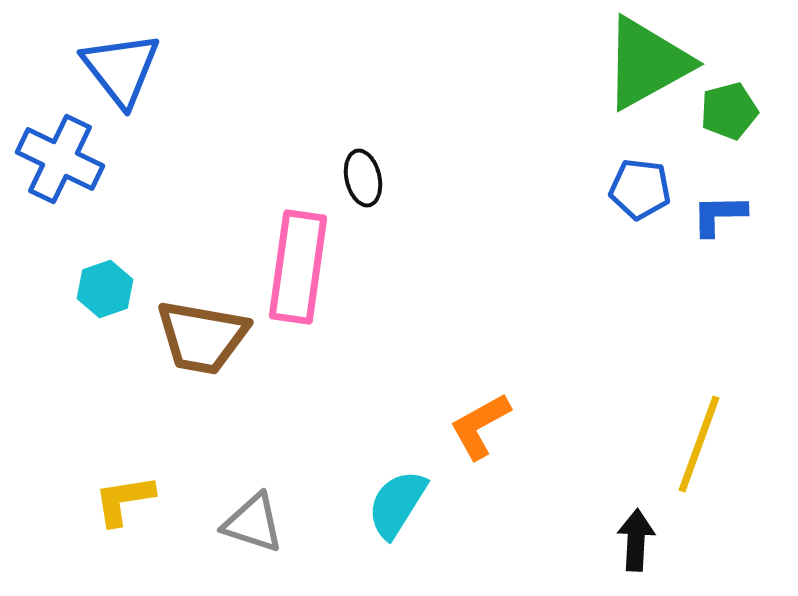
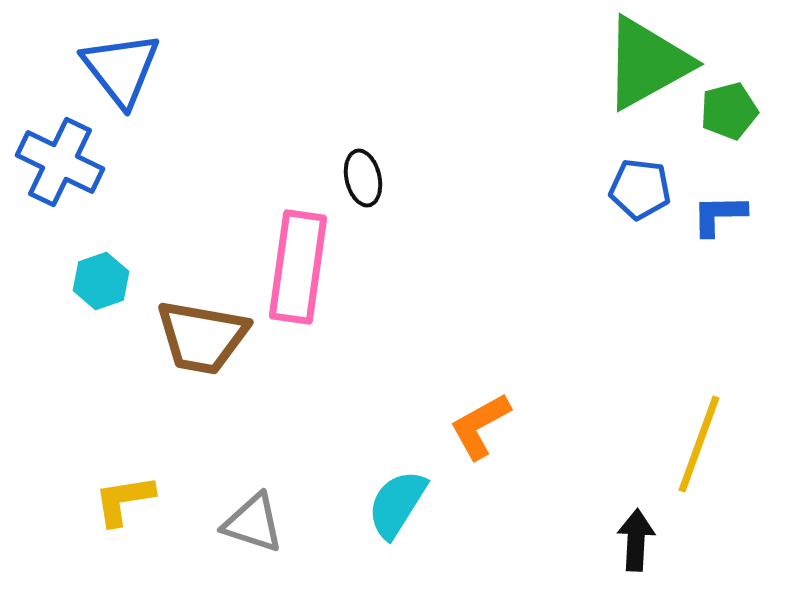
blue cross: moved 3 px down
cyan hexagon: moved 4 px left, 8 px up
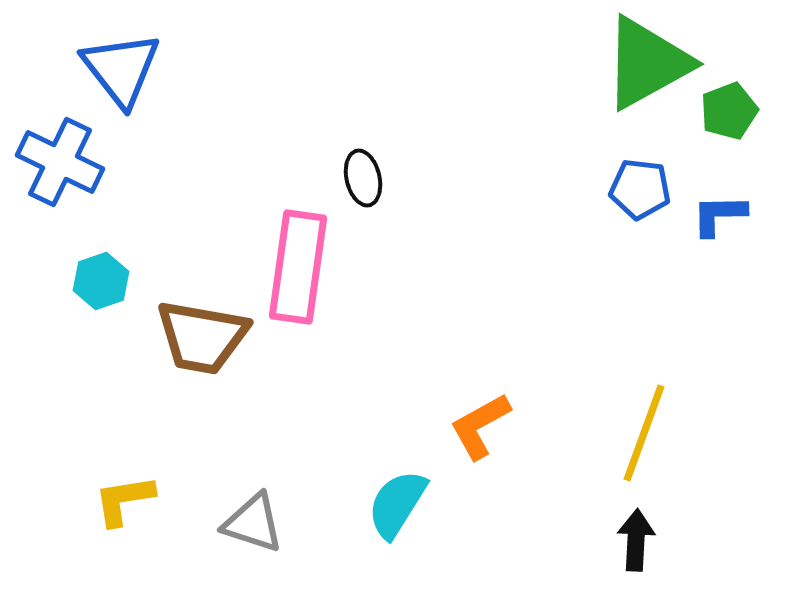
green pentagon: rotated 6 degrees counterclockwise
yellow line: moved 55 px left, 11 px up
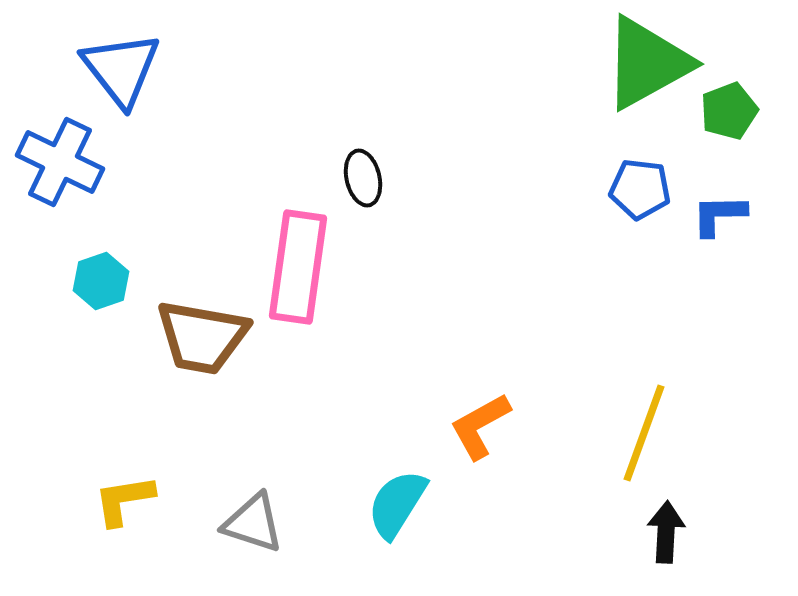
black arrow: moved 30 px right, 8 px up
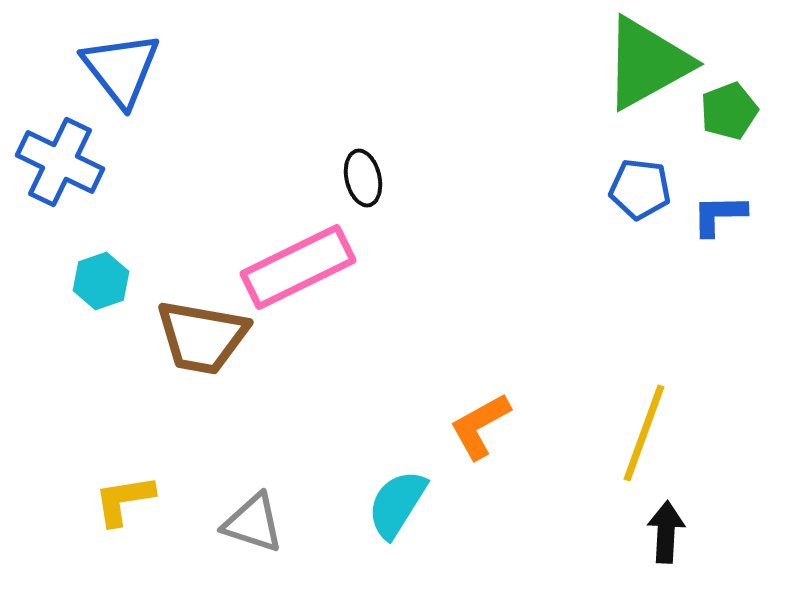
pink rectangle: rotated 56 degrees clockwise
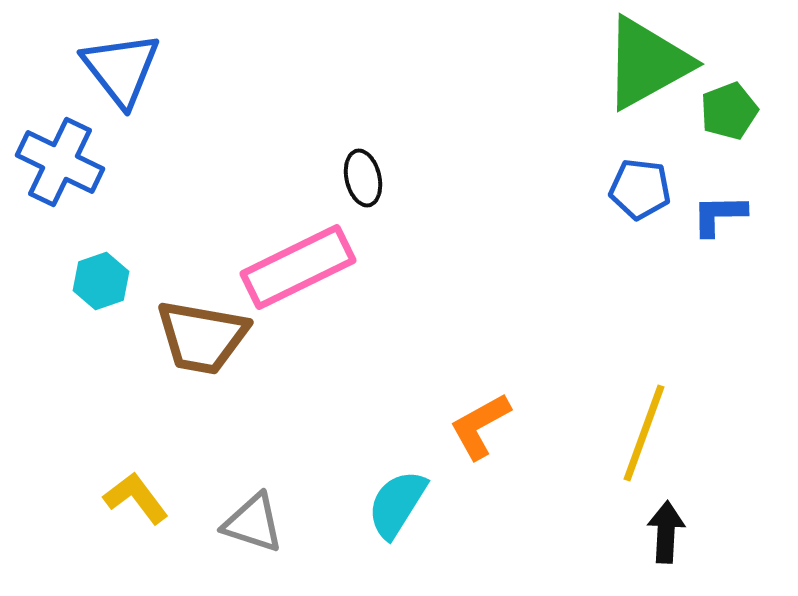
yellow L-shape: moved 12 px right, 2 px up; rotated 62 degrees clockwise
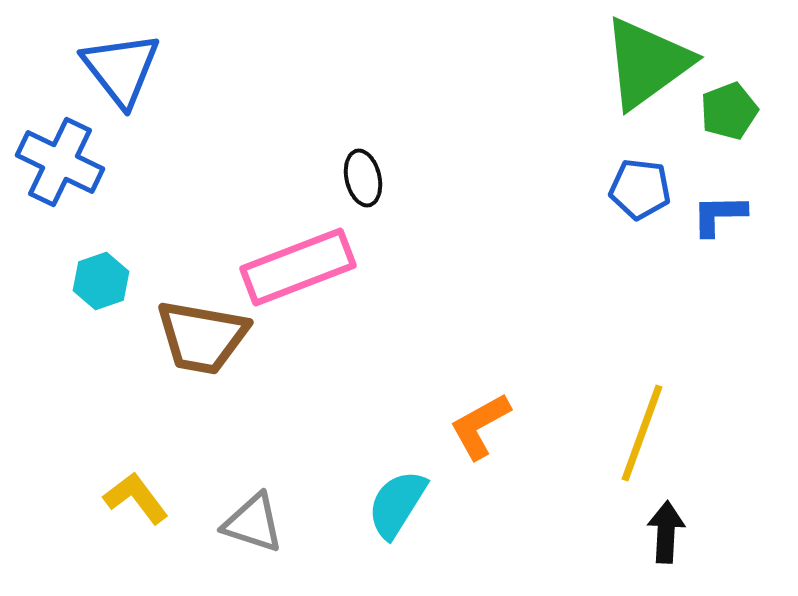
green triangle: rotated 7 degrees counterclockwise
pink rectangle: rotated 5 degrees clockwise
yellow line: moved 2 px left
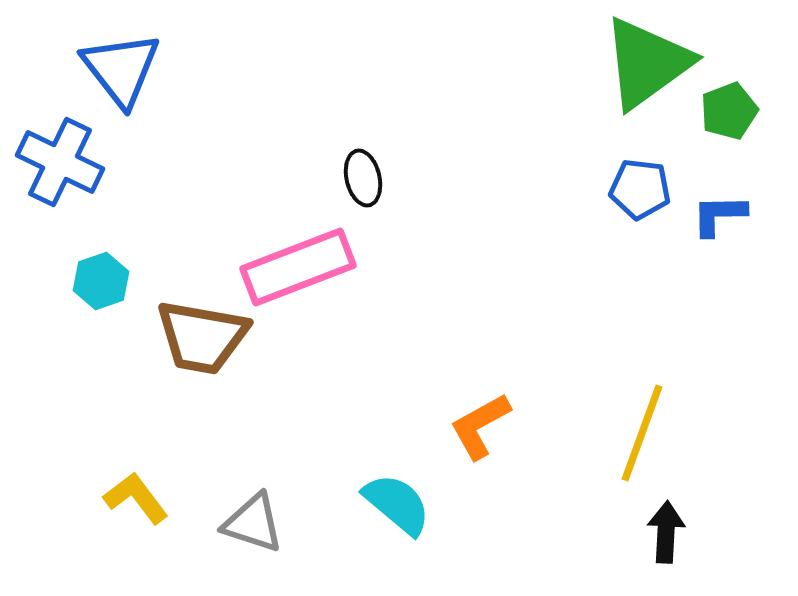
cyan semicircle: rotated 98 degrees clockwise
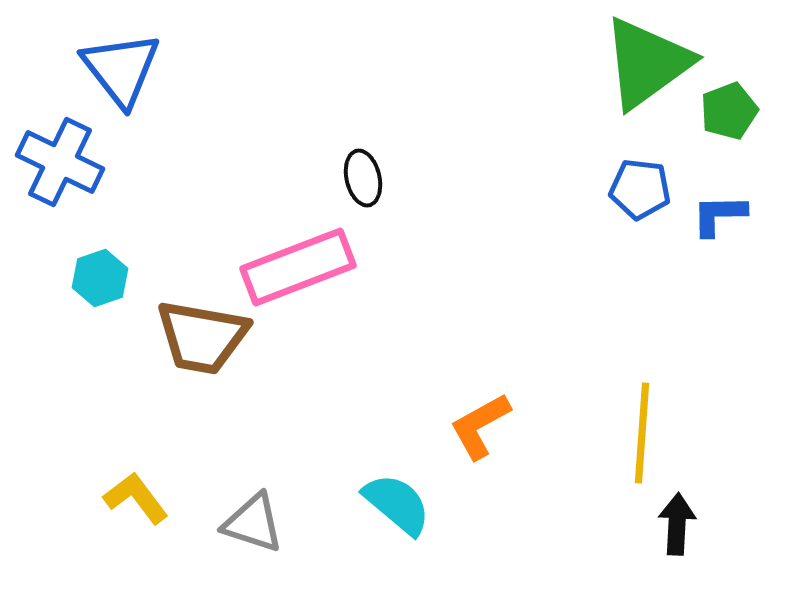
cyan hexagon: moved 1 px left, 3 px up
yellow line: rotated 16 degrees counterclockwise
black arrow: moved 11 px right, 8 px up
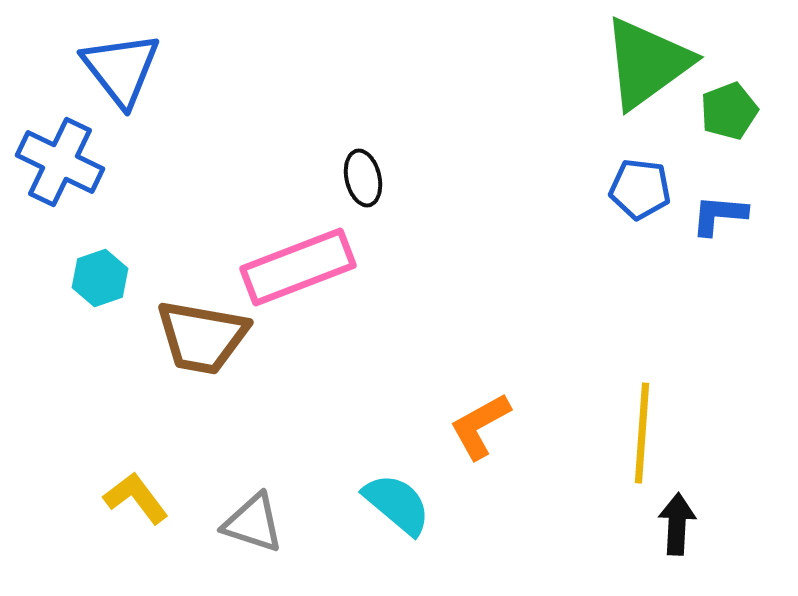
blue L-shape: rotated 6 degrees clockwise
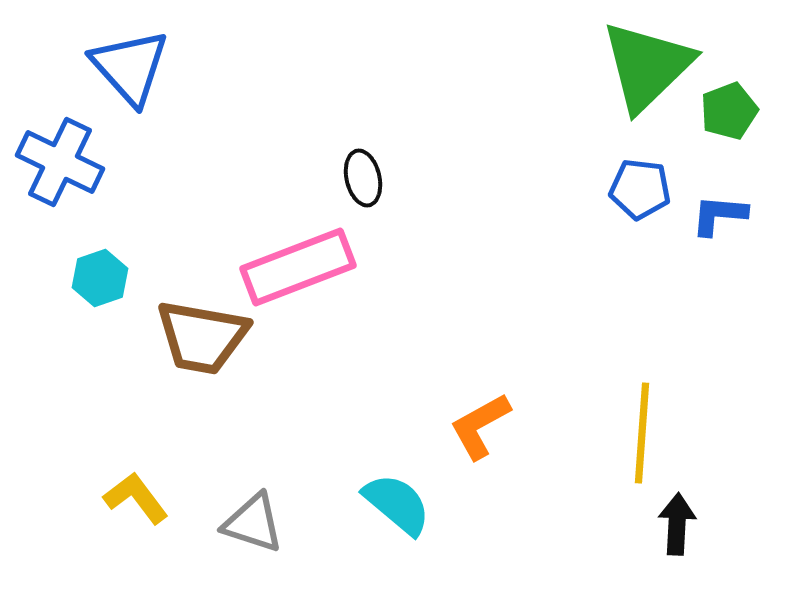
green triangle: moved 3 px down; rotated 8 degrees counterclockwise
blue triangle: moved 9 px right, 2 px up; rotated 4 degrees counterclockwise
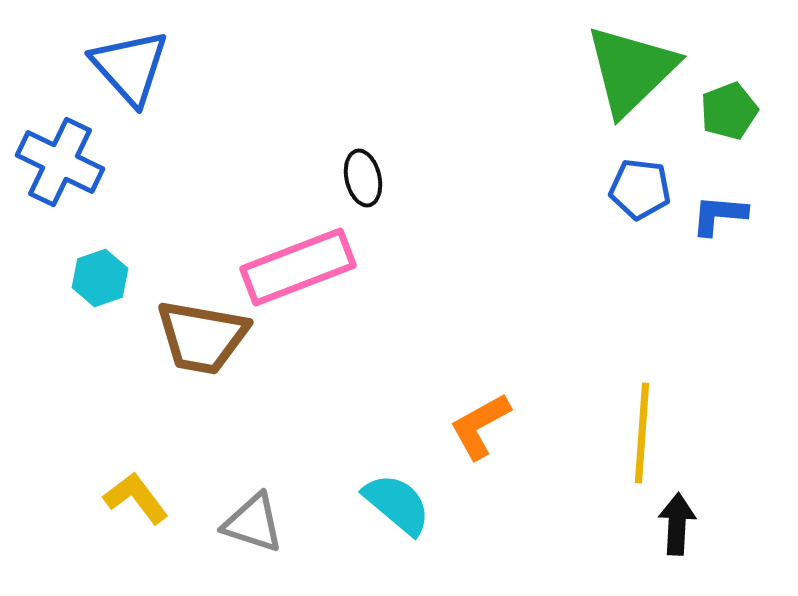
green triangle: moved 16 px left, 4 px down
